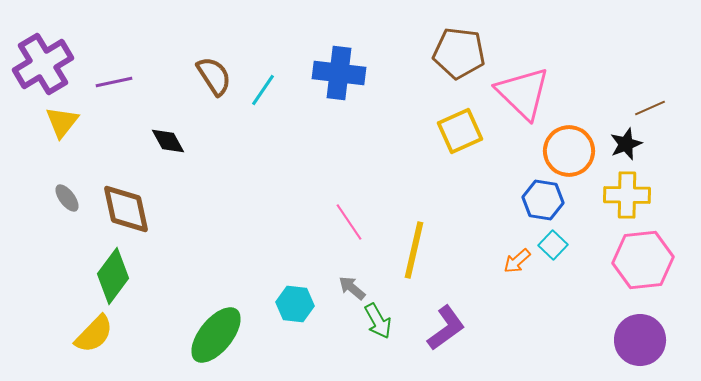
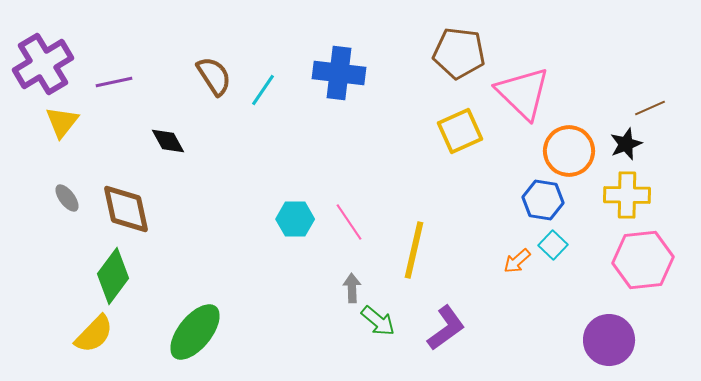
gray arrow: rotated 48 degrees clockwise
cyan hexagon: moved 85 px up; rotated 6 degrees counterclockwise
green arrow: rotated 21 degrees counterclockwise
green ellipse: moved 21 px left, 3 px up
purple circle: moved 31 px left
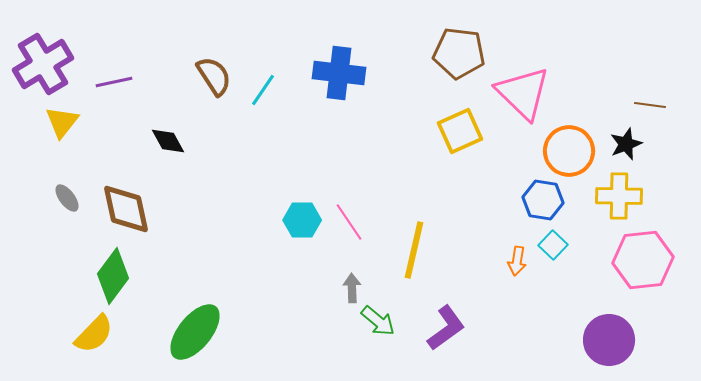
brown line: moved 3 px up; rotated 32 degrees clockwise
yellow cross: moved 8 px left, 1 px down
cyan hexagon: moved 7 px right, 1 px down
orange arrow: rotated 40 degrees counterclockwise
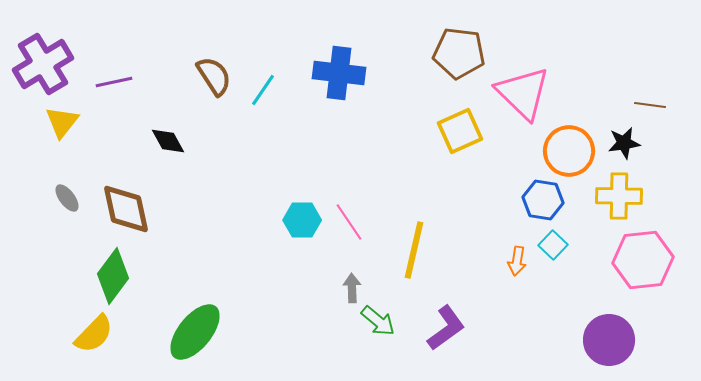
black star: moved 2 px left, 1 px up; rotated 12 degrees clockwise
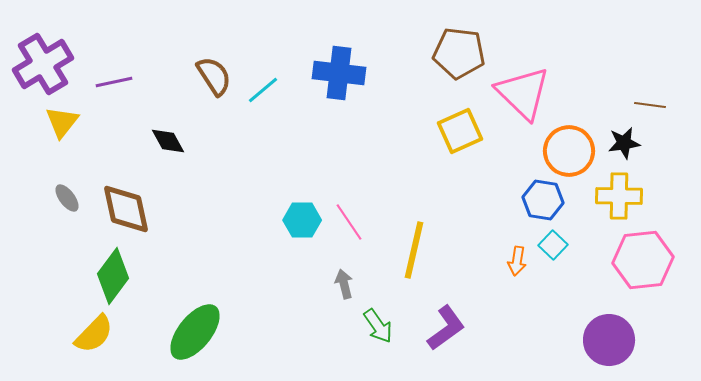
cyan line: rotated 16 degrees clockwise
gray arrow: moved 8 px left, 4 px up; rotated 12 degrees counterclockwise
green arrow: moved 5 px down; rotated 15 degrees clockwise
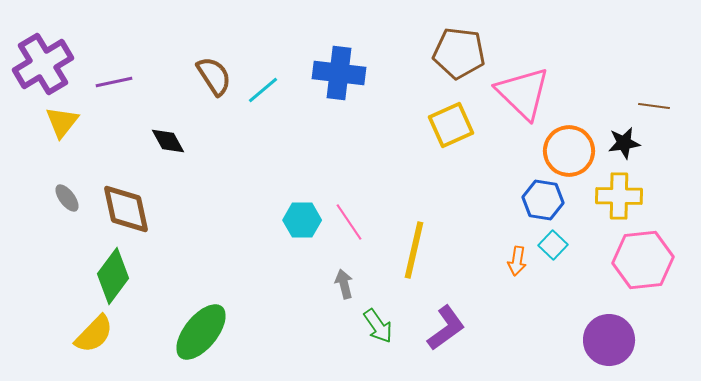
brown line: moved 4 px right, 1 px down
yellow square: moved 9 px left, 6 px up
green ellipse: moved 6 px right
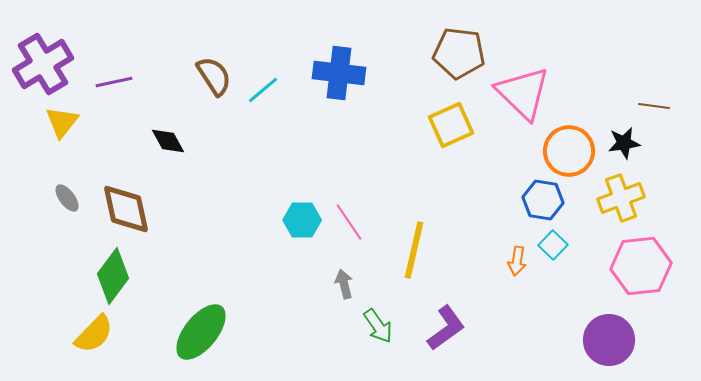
yellow cross: moved 2 px right, 2 px down; rotated 21 degrees counterclockwise
pink hexagon: moved 2 px left, 6 px down
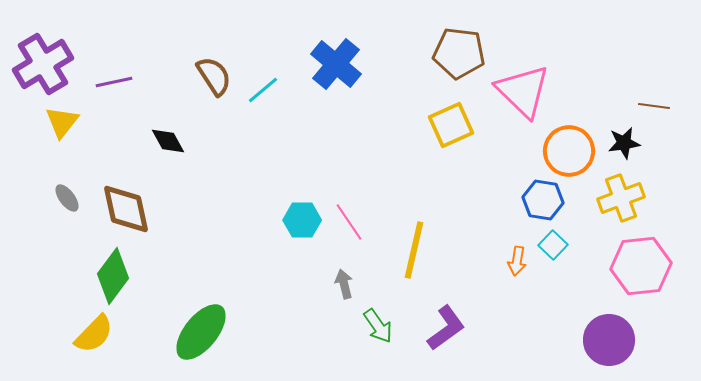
blue cross: moved 3 px left, 9 px up; rotated 33 degrees clockwise
pink triangle: moved 2 px up
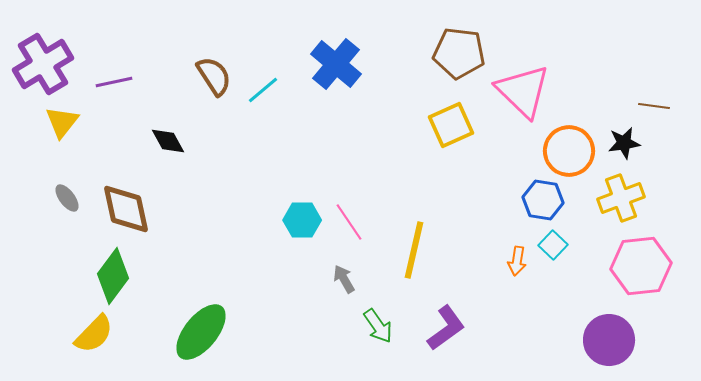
gray arrow: moved 5 px up; rotated 16 degrees counterclockwise
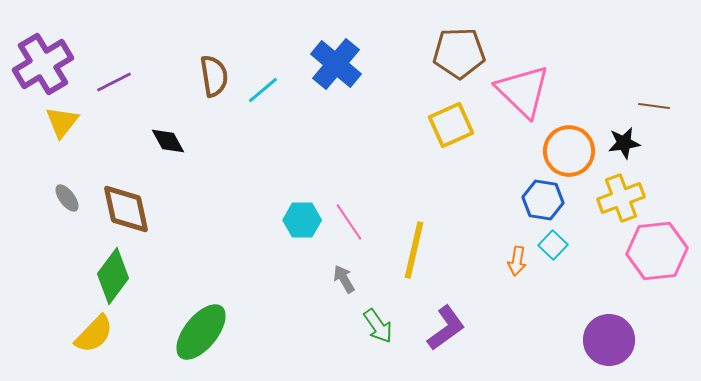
brown pentagon: rotated 9 degrees counterclockwise
brown semicircle: rotated 24 degrees clockwise
purple line: rotated 15 degrees counterclockwise
pink hexagon: moved 16 px right, 15 px up
